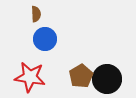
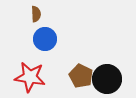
brown pentagon: rotated 15 degrees counterclockwise
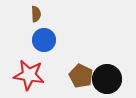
blue circle: moved 1 px left, 1 px down
red star: moved 1 px left, 2 px up
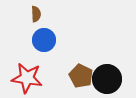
red star: moved 2 px left, 3 px down
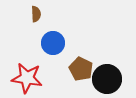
blue circle: moved 9 px right, 3 px down
brown pentagon: moved 7 px up
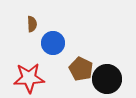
brown semicircle: moved 4 px left, 10 px down
red star: moved 2 px right; rotated 12 degrees counterclockwise
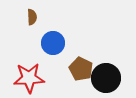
brown semicircle: moved 7 px up
black circle: moved 1 px left, 1 px up
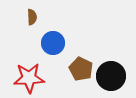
black circle: moved 5 px right, 2 px up
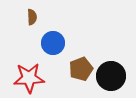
brown pentagon: rotated 25 degrees clockwise
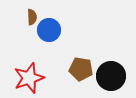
blue circle: moved 4 px left, 13 px up
brown pentagon: rotated 30 degrees clockwise
red star: rotated 16 degrees counterclockwise
